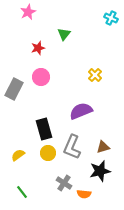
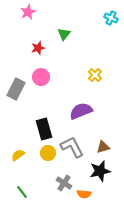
gray rectangle: moved 2 px right
gray L-shape: rotated 130 degrees clockwise
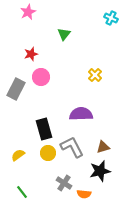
red star: moved 7 px left, 6 px down
purple semicircle: moved 3 px down; rotated 20 degrees clockwise
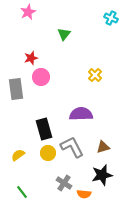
red star: moved 4 px down
gray rectangle: rotated 35 degrees counterclockwise
black star: moved 2 px right, 4 px down
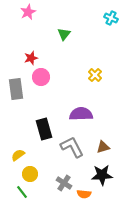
yellow circle: moved 18 px left, 21 px down
black star: rotated 10 degrees clockwise
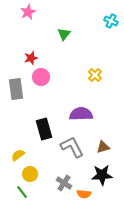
cyan cross: moved 3 px down
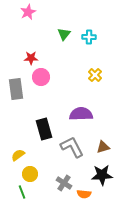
cyan cross: moved 22 px left, 16 px down; rotated 24 degrees counterclockwise
red star: rotated 16 degrees clockwise
green line: rotated 16 degrees clockwise
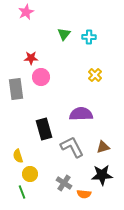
pink star: moved 2 px left
yellow semicircle: moved 1 px down; rotated 72 degrees counterclockwise
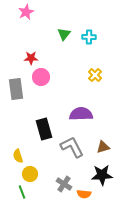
gray cross: moved 1 px down
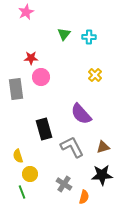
purple semicircle: rotated 130 degrees counterclockwise
orange semicircle: moved 3 px down; rotated 80 degrees counterclockwise
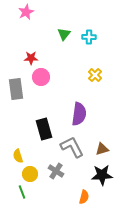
purple semicircle: moved 2 px left; rotated 130 degrees counterclockwise
brown triangle: moved 1 px left, 2 px down
gray cross: moved 8 px left, 13 px up
